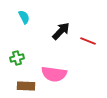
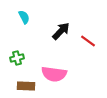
red line: rotated 14 degrees clockwise
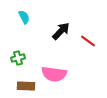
green cross: moved 1 px right
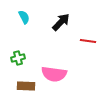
black arrow: moved 9 px up
red line: rotated 28 degrees counterclockwise
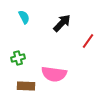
black arrow: moved 1 px right, 1 px down
red line: rotated 63 degrees counterclockwise
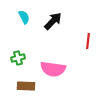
black arrow: moved 9 px left, 2 px up
red line: rotated 28 degrees counterclockwise
pink semicircle: moved 1 px left, 5 px up
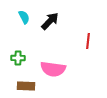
black arrow: moved 3 px left
green cross: rotated 16 degrees clockwise
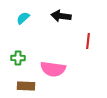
cyan semicircle: moved 1 px left, 1 px down; rotated 104 degrees counterclockwise
black arrow: moved 11 px right, 5 px up; rotated 126 degrees counterclockwise
